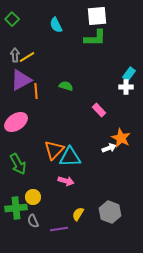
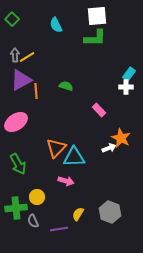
orange triangle: moved 2 px right, 2 px up
cyan triangle: moved 4 px right
yellow circle: moved 4 px right
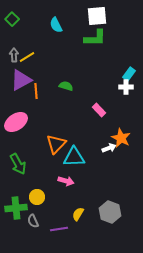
gray arrow: moved 1 px left
orange triangle: moved 4 px up
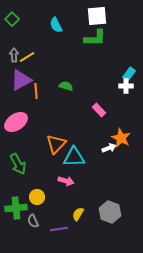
white cross: moved 1 px up
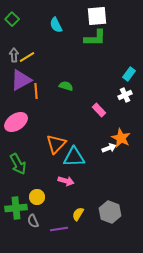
white cross: moved 1 px left, 9 px down; rotated 24 degrees counterclockwise
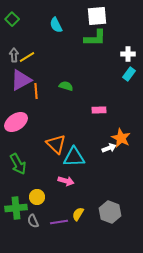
white cross: moved 3 px right, 41 px up; rotated 24 degrees clockwise
pink rectangle: rotated 48 degrees counterclockwise
orange triangle: rotated 30 degrees counterclockwise
purple line: moved 7 px up
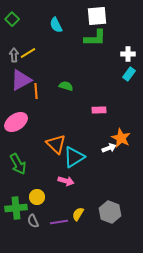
yellow line: moved 1 px right, 4 px up
cyan triangle: rotated 30 degrees counterclockwise
